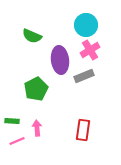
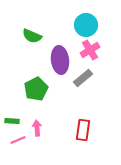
gray rectangle: moved 1 px left, 2 px down; rotated 18 degrees counterclockwise
pink line: moved 1 px right, 1 px up
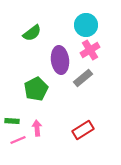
green semicircle: moved 3 px up; rotated 60 degrees counterclockwise
red rectangle: rotated 50 degrees clockwise
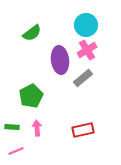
pink cross: moved 3 px left
green pentagon: moved 5 px left, 7 px down
green rectangle: moved 6 px down
red rectangle: rotated 20 degrees clockwise
pink line: moved 2 px left, 11 px down
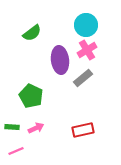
green pentagon: rotated 20 degrees counterclockwise
pink arrow: moved 1 px left; rotated 70 degrees clockwise
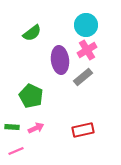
gray rectangle: moved 1 px up
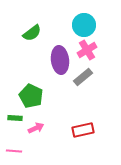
cyan circle: moved 2 px left
green rectangle: moved 3 px right, 9 px up
pink line: moved 2 px left; rotated 28 degrees clockwise
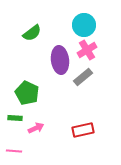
green pentagon: moved 4 px left, 3 px up
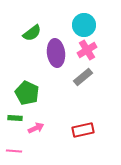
purple ellipse: moved 4 px left, 7 px up
